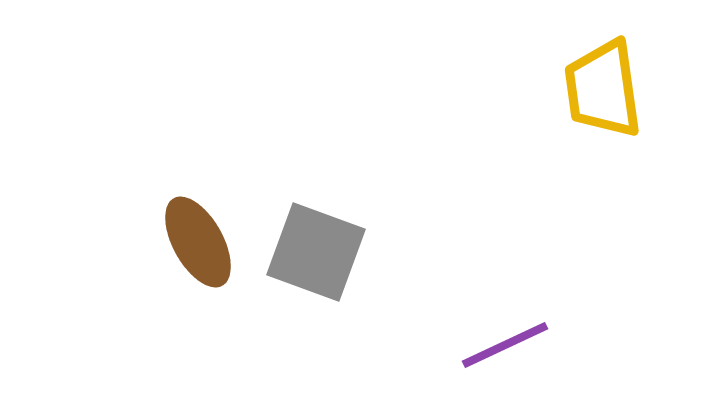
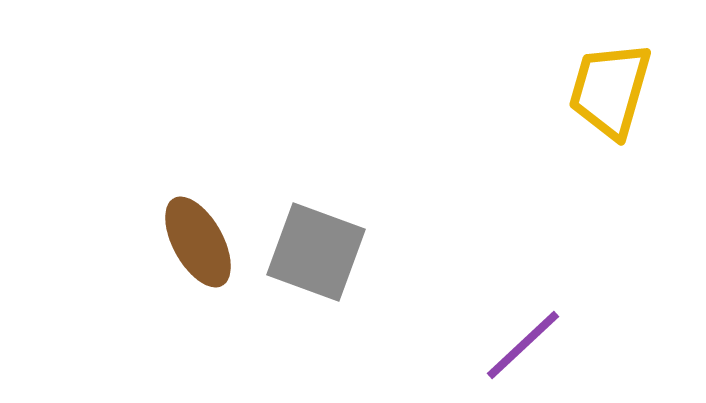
yellow trapezoid: moved 7 px right, 1 px down; rotated 24 degrees clockwise
purple line: moved 18 px right; rotated 18 degrees counterclockwise
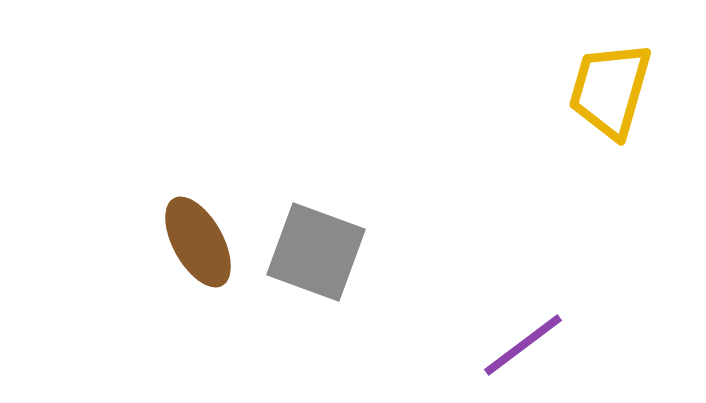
purple line: rotated 6 degrees clockwise
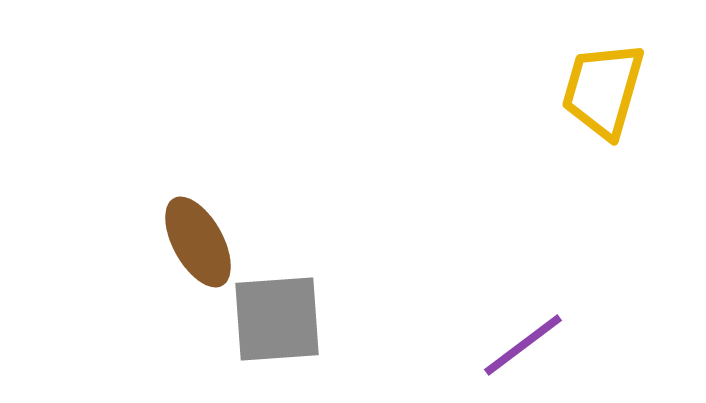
yellow trapezoid: moved 7 px left
gray square: moved 39 px left, 67 px down; rotated 24 degrees counterclockwise
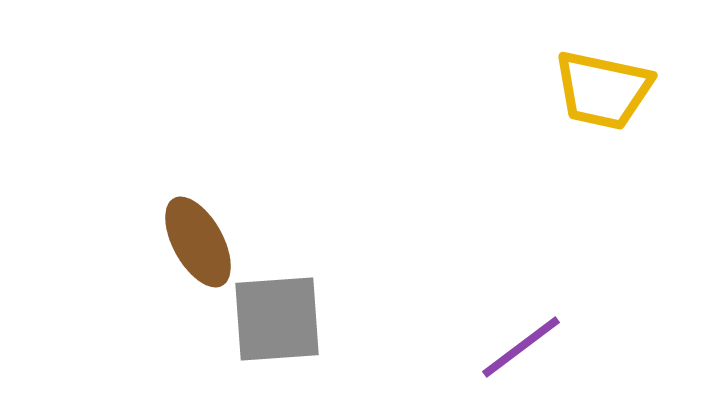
yellow trapezoid: rotated 94 degrees counterclockwise
purple line: moved 2 px left, 2 px down
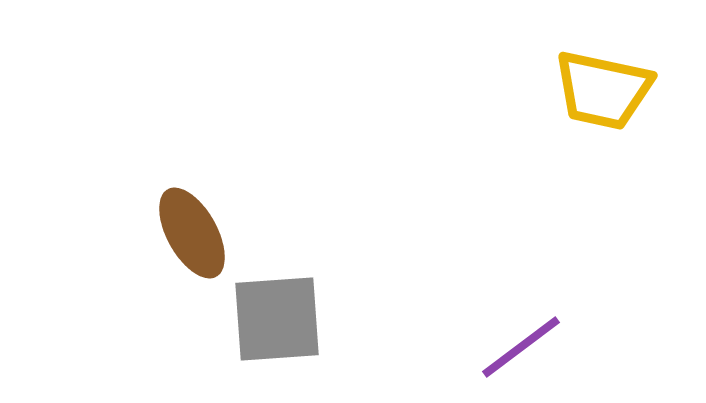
brown ellipse: moved 6 px left, 9 px up
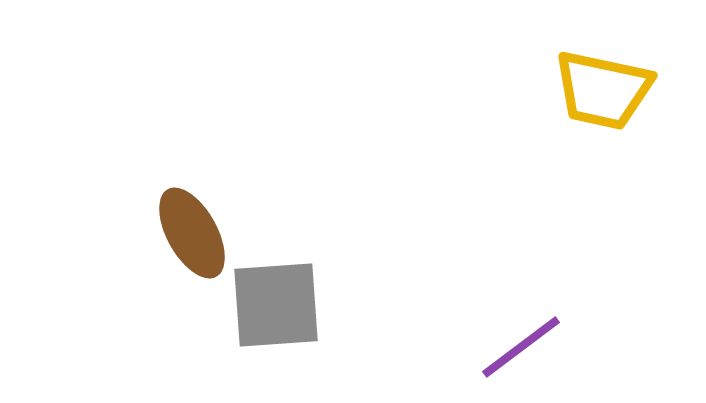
gray square: moved 1 px left, 14 px up
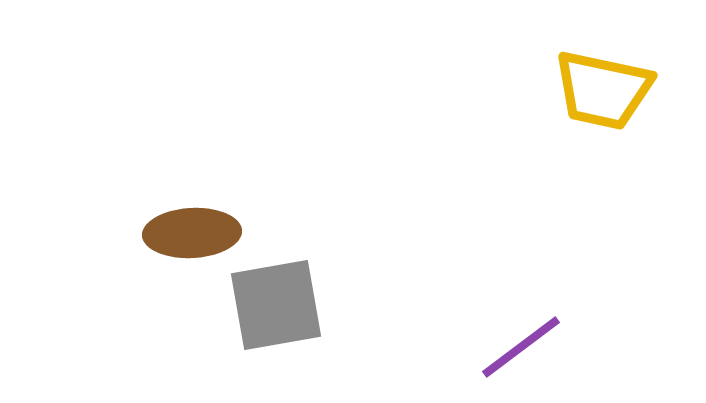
brown ellipse: rotated 64 degrees counterclockwise
gray square: rotated 6 degrees counterclockwise
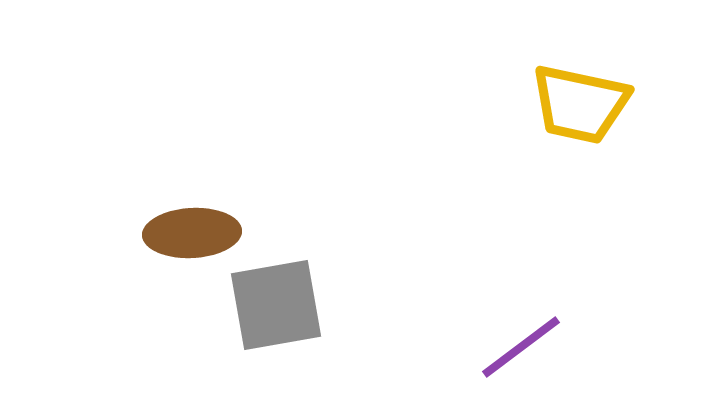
yellow trapezoid: moved 23 px left, 14 px down
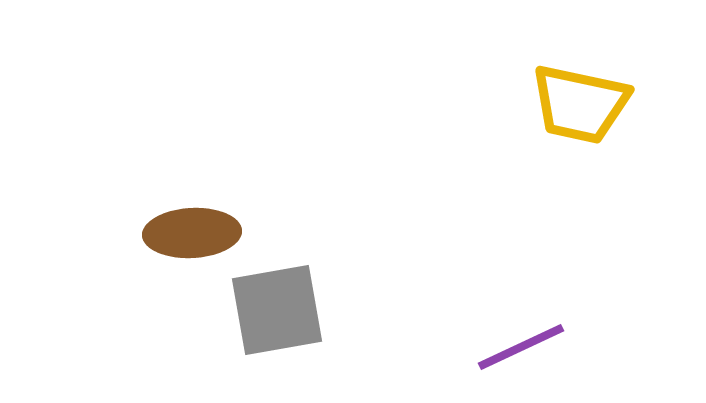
gray square: moved 1 px right, 5 px down
purple line: rotated 12 degrees clockwise
